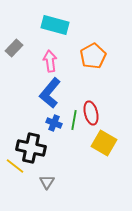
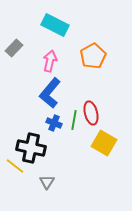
cyan rectangle: rotated 12 degrees clockwise
pink arrow: rotated 20 degrees clockwise
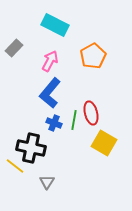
pink arrow: rotated 15 degrees clockwise
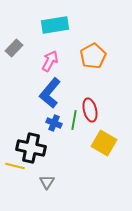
cyan rectangle: rotated 36 degrees counterclockwise
red ellipse: moved 1 px left, 3 px up
yellow line: rotated 24 degrees counterclockwise
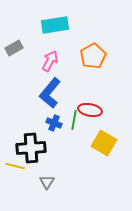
gray rectangle: rotated 18 degrees clockwise
red ellipse: rotated 65 degrees counterclockwise
black cross: rotated 16 degrees counterclockwise
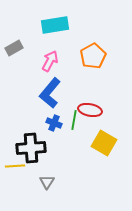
yellow line: rotated 18 degrees counterclockwise
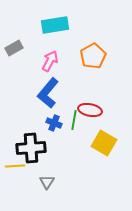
blue L-shape: moved 2 px left
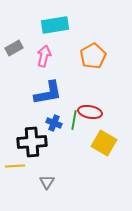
pink arrow: moved 6 px left, 5 px up; rotated 15 degrees counterclockwise
blue L-shape: rotated 140 degrees counterclockwise
red ellipse: moved 2 px down
black cross: moved 1 px right, 6 px up
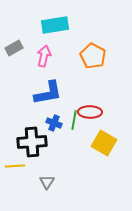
orange pentagon: rotated 15 degrees counterclockwise
red ellipse: rotated 10 degrees counterclockwise
